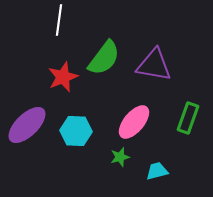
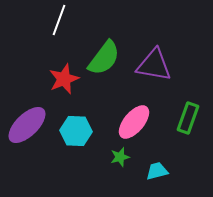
white line: rotated 12 degrees clockwise
red star: moved 1 px right, 2 px down
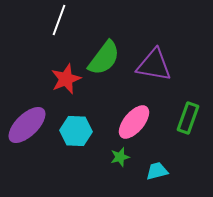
red star: moved 2 px right
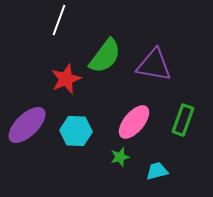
green semicircle: moved 1 px right, 2 px up
green rectangle: moved 5 px left, 2 px down
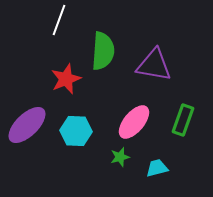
green semicircle: moved 2 px left, 5 px up; rotated 33 degrees counterclockwise
cyan trapezoid: moved 3 px up
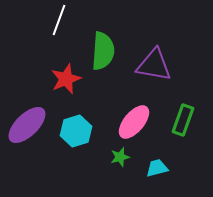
cyan hexagon: rotated 20 degrees counterclockwise
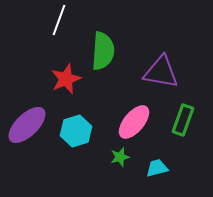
purple triangle: moved 7 px right, 7 px down
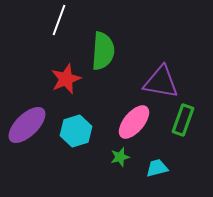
purple triangle: moved 10 px down
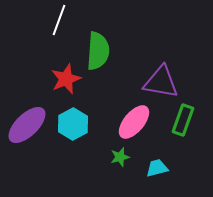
green semicircle: moved 5 px left
cyan hexagon: moved 3 px left, 7 px up; rotated 12 degrees counterclockwise
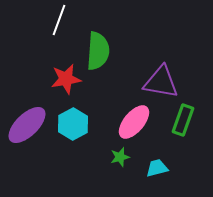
red star: rotated 12 degrees clockwise
